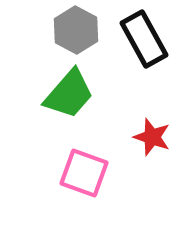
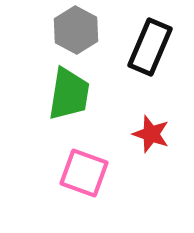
black rectangle: moved 6 px right, 8 px down; rotated 52 degrees clockwise
green trapezoid: rotated 32 degrees counterclockwise
red star: moved 1 px left, 3 px up
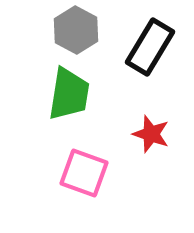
black rectangle: rotated 8 degrees clockwise
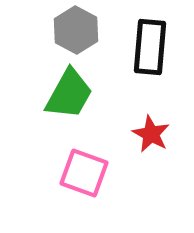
black rectangle: rotated 26 degrees counterclockwise
green trapezoid: rotated 20 degrees clockwise
red star: rotated 9 degrees clockwise
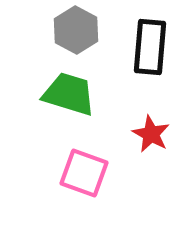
green trapezoid: rotated 102 degrees counterclockwise
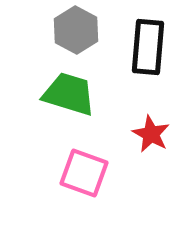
black rectangle: moved 2 px left
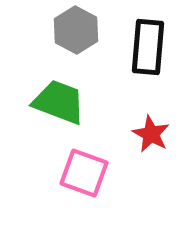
green trapezoid: moved 10 px left, 8 px down; rotated 4 degrees clockwise
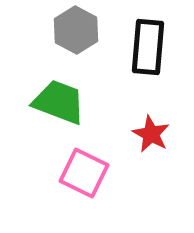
pink square: rotated 6 degrees clockwise
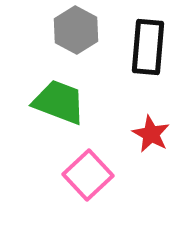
pink square: moved 4 px right, 2 px down; rotated 21 degrees clockwise
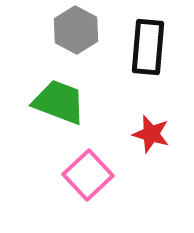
red star: rotated 12 degrees counterclockwise
